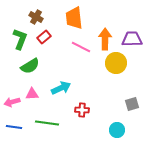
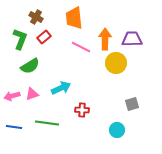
pink triangle: rotated 16 degrees counterclockwise
pink arrow: moved 6 px up
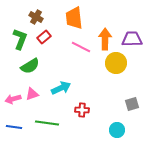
pink arrow: moved 1 px right, 3 px down
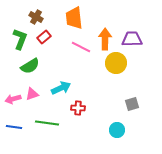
red cross: moved 4 px left, 2 px up
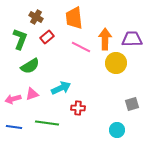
red rectangle: moved 3 px right
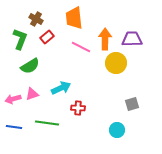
brown cross: moved 2 px down
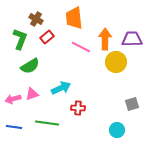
yellow circle: moved 1 px up
